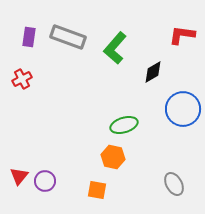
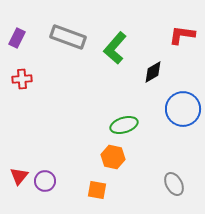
purple rectangle: moved 12 px left, 1 px down; rotated 18 degrees clockwise
red cross: rotated 24 degrees clockwise
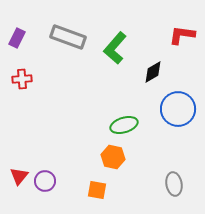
blue circle: moved 5 px left
gray ellipse: rotated 20 degrees clockwise
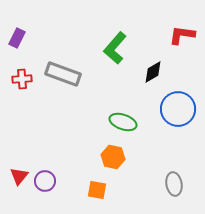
gray rectangle: moved 5 px left, 37 px down
green ellipse: moved 1 px left, 3 px up; rotated 36 degrees clockwise
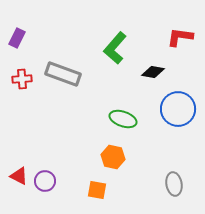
red L-shape: moved 2 px left, 2 px down
black diamond: rotated 40 degrees clockwise
green ellipse: moved 3 px up
red triangle: rotated 42 degrees counterclockwise
